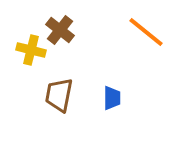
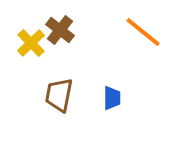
orange line: moved 3 px left
yellow cross: moved 7 px up; rotated 32 degrees clockwise
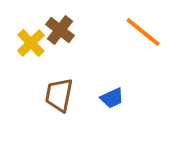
blue trapezoid: rotated 65 degrees clockwise
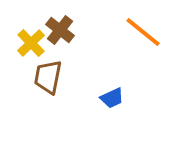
brown trapezoid: moved 11 px left, 18 px up
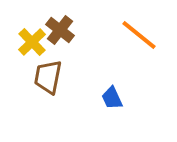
orange line: moved 4 px left, 3 px down
yellow cross: moved 1 px right, 1 px up
blue trapezoid: rotated 90 degrees clockwise
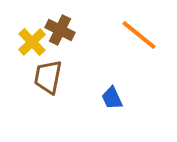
brown cross: rotated 12 degrees counterclockwise
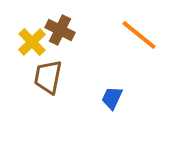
blue trapezoid: rotated 50 degrees clockwise
